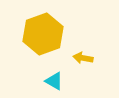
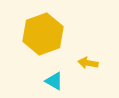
yellow arrow: moved 5 px right, 5 px down
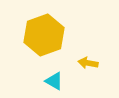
yellow hexagon: moved 1 px right, 1 px down
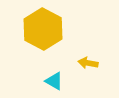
yellow hexagon: moved 1 px left, 6 px up; rotated 12 degrees counterclockwise
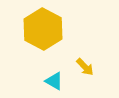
yellow arrow: moved 3 px left, 4 px down; rotated 144 degrees counterclockwise
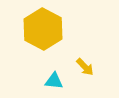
cyan triangle: rotated 24 degrees counterclockwise
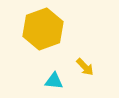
yellow hexagon: rotated 12 degrees clockwise
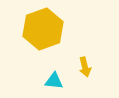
yellow arrow: rotated 30 degrees clockwise
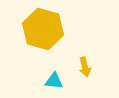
yellow hexagon: rotated 24 degrees counterclockwise
